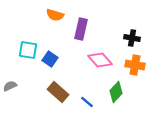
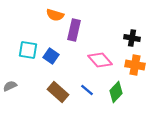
purple rectangle: moved 7 px left, 1 px down
blue square: moved 1 px right, 3 px up
blue line: moved 12 px up
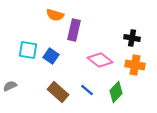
pink diamond: rotated 10 degrees counterclockwise
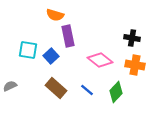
purple rectangle: moved 6 px left, 6 px down; rotated 25 degrees counterclockwise
blue square: rotated 14 degrees clockwise
brown rectangle: moved 2 px left, 4 px up
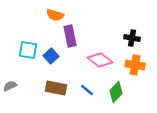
purple rectangle: moved 2 px right
brown rectangle: rotated 30 degrees counterclockwise
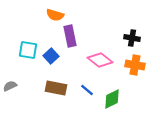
green diamond: moved 4 px left, 7 px down; rotated 20 degrees clockwise
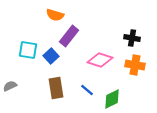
purple rectangle: moved 1 px left; rotated 50 degrees clockwise
pink diamond: rotated 20 degrees counterclockwise
brown rectangle: rotated 70 degrees clockwise
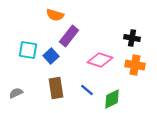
gray semicircle: moved 6 px right, 7 px down
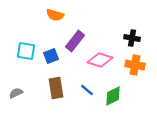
purple rectangle: moved 6 px right, 5 px down
cyan square: moved 2 px left, 1 px down
blue square: rotated 21 degrees clockwise
green diamond: moved 1 px right, 3 px up
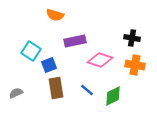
purple rectangle: rotated 40 degrees clockwise
cyan square: moved 5 px right; rotated 24 degrees clockwise
blue square: moved 2 px left, 9 px down
